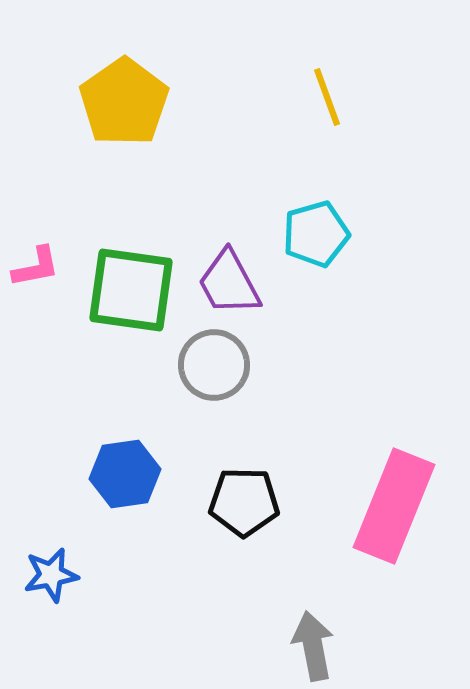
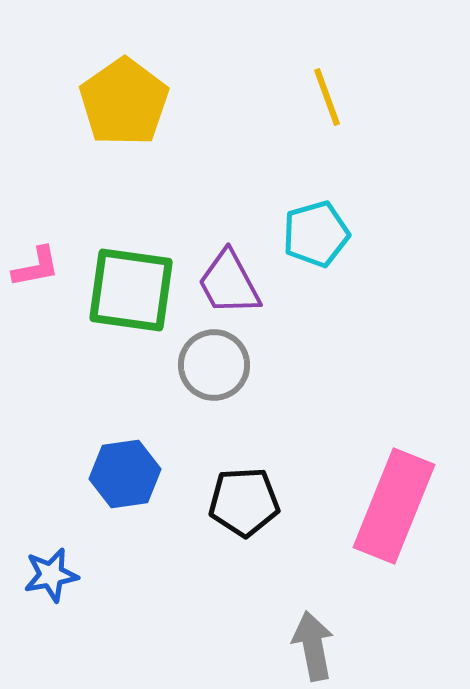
black pentagon: rotated 4 degrees counterclockwise
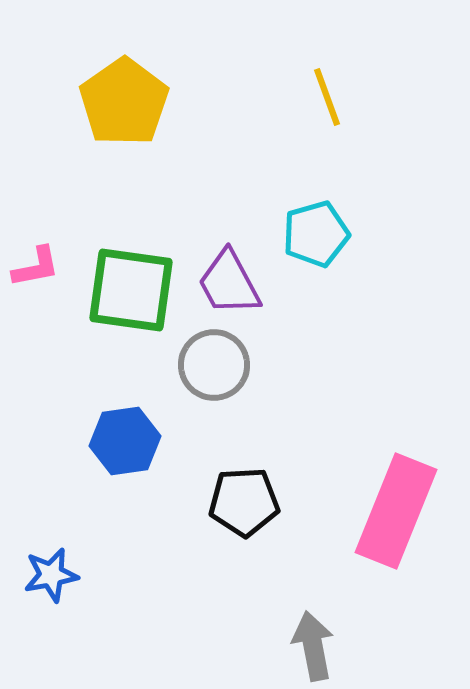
blue hexagon: moved 33 px up
pink rectangle: moved 2 px right, 5 px down
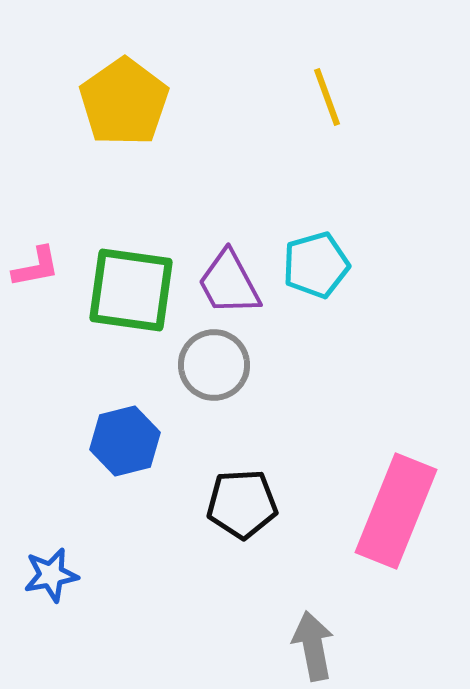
cyan pentagon: moved 31 px down
blue hexagon: rotated 6 degrees counterclockwise
black pentagon: moved 2 px left, 2 px down
